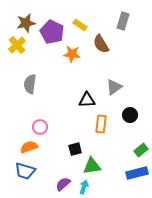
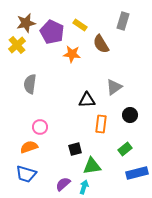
green rectangle: moved 16 px left, 1 px up
blue trapezoid: moved 1 px right, 3 px down
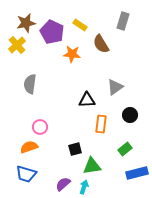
gray triangle: moved 1 px right
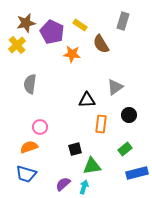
black circle: moved 1 px left
